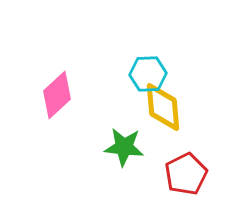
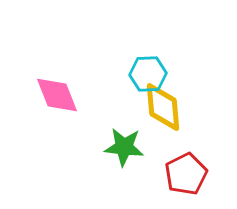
pink diamond: rotated 69 degrees counterclockwise
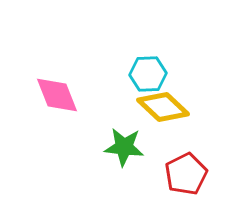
yellow diamond: rotated 42 degrees counterclockwise
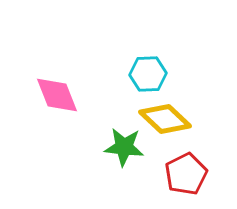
yellow diamond: moved 2 px right, 12 px down
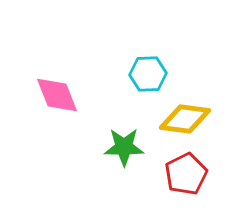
yellow diamond: moved 20 px right; rotated 36 degrees counterclockwise
green star: rotated 6 degrees counterclockwise
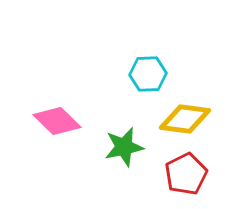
pink diamond: moved 26 px down; rotated 24 degrees counterclockwise
green star: rotated 12 degrees counterclockwise
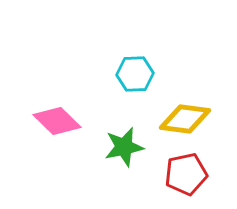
cyan hexagon: moved 13 px left
red pentagon: rotated 15 degrees clockwise
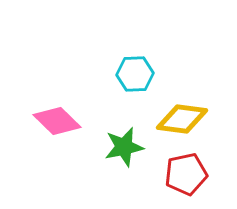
yellow diamond: moved 3 px left
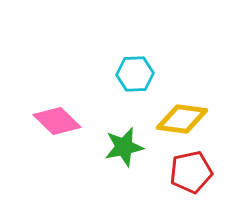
red pentagon: moved 5 px right, 2 px up
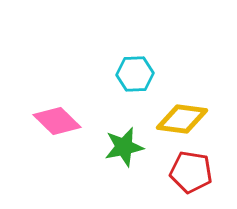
red pentagon: rotated 21 degrees clockwise
